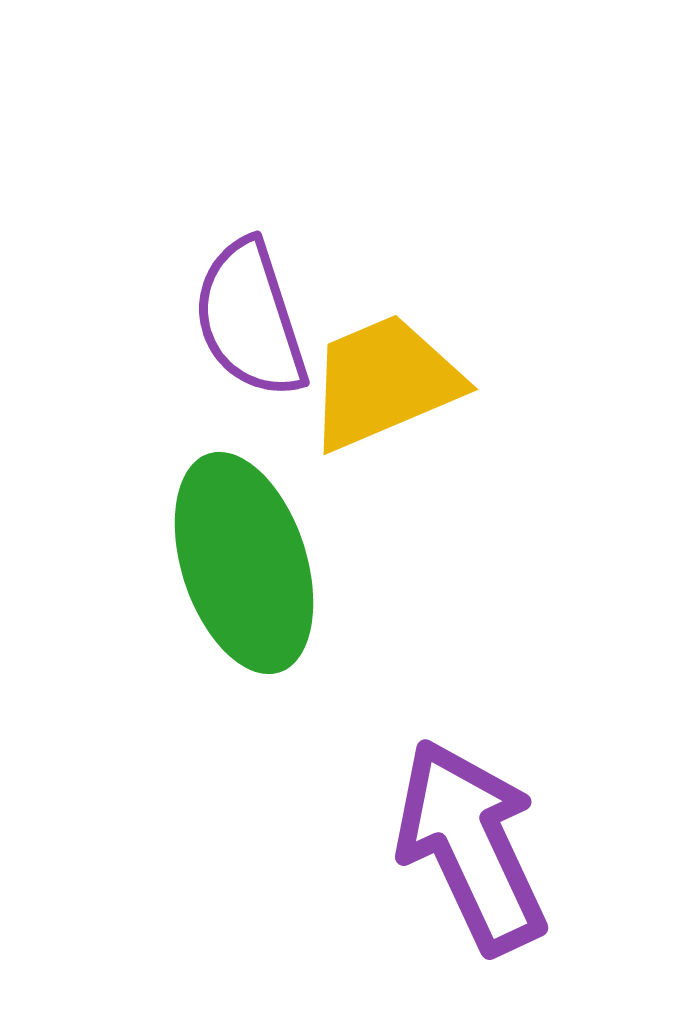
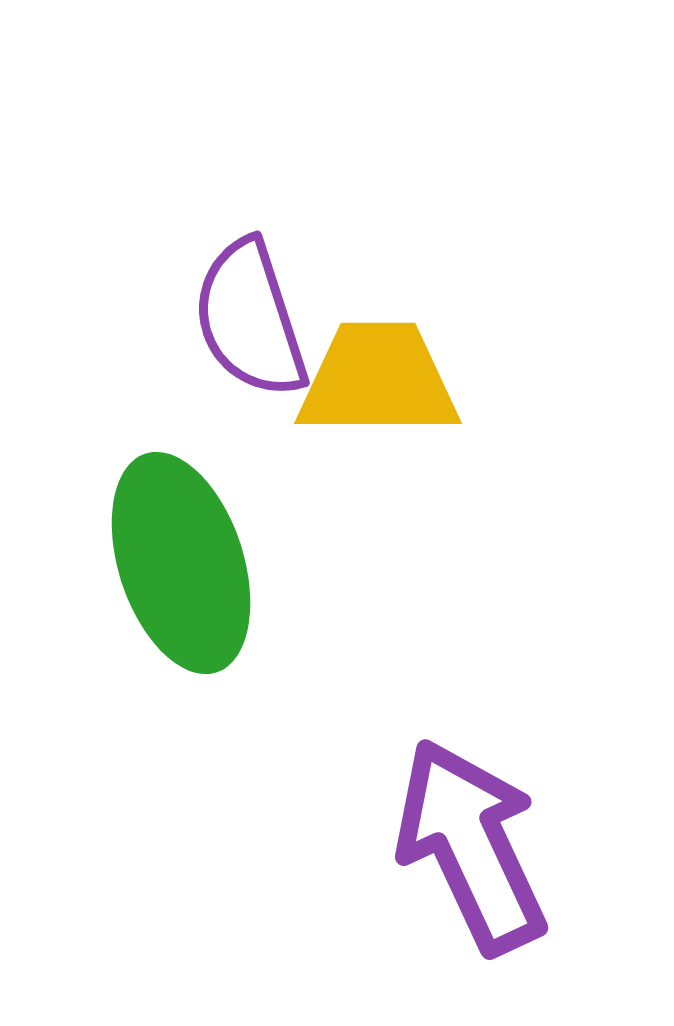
yellow trapezoid: moved 6 px left, 2 px up; rotated 23 degrees clockwise
green ellipse: moved 63 px left
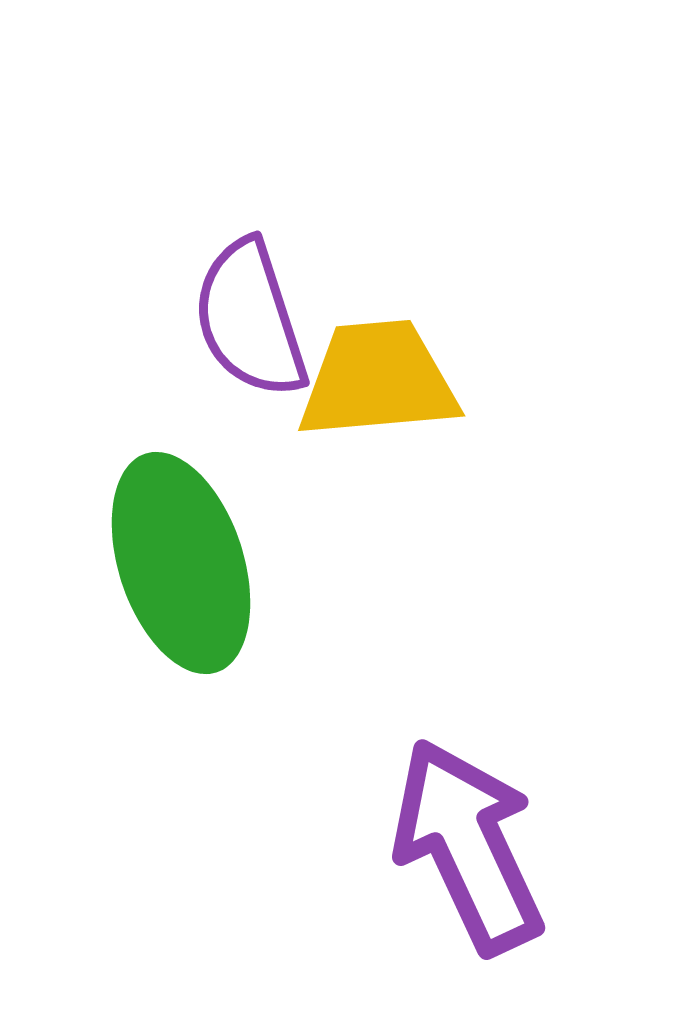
yellow trapezoid: rotated 5 degrees counterclockwise
purple arrow: moved 3 px left
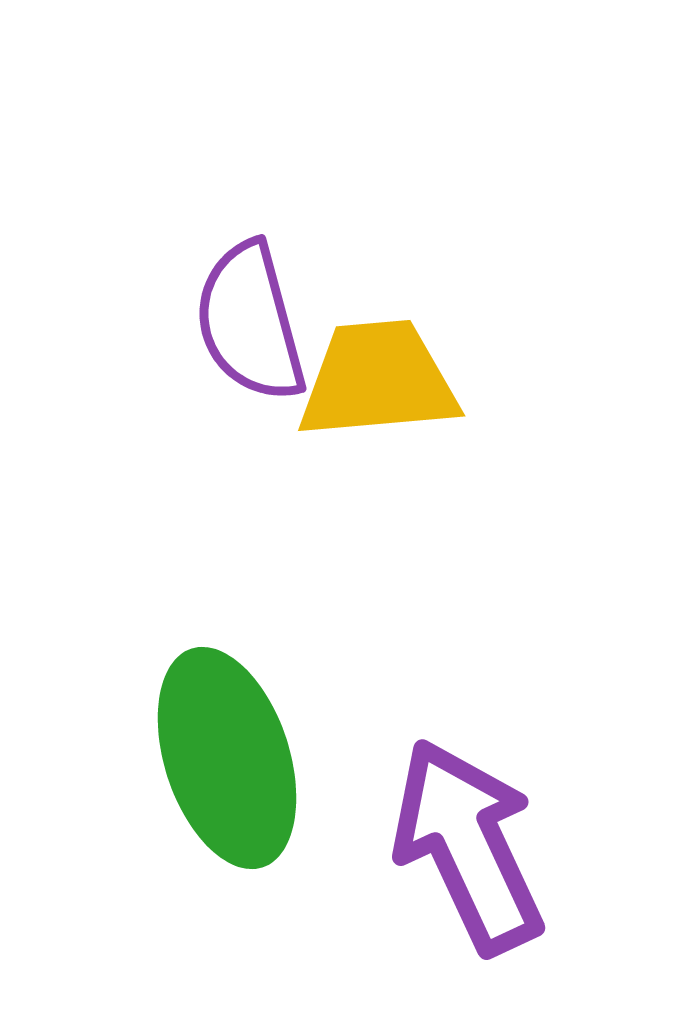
purple semicircle: moved 3 px down; rotated 3 degrees clockwise
green ellipse: moved 46 px right, 195 px down
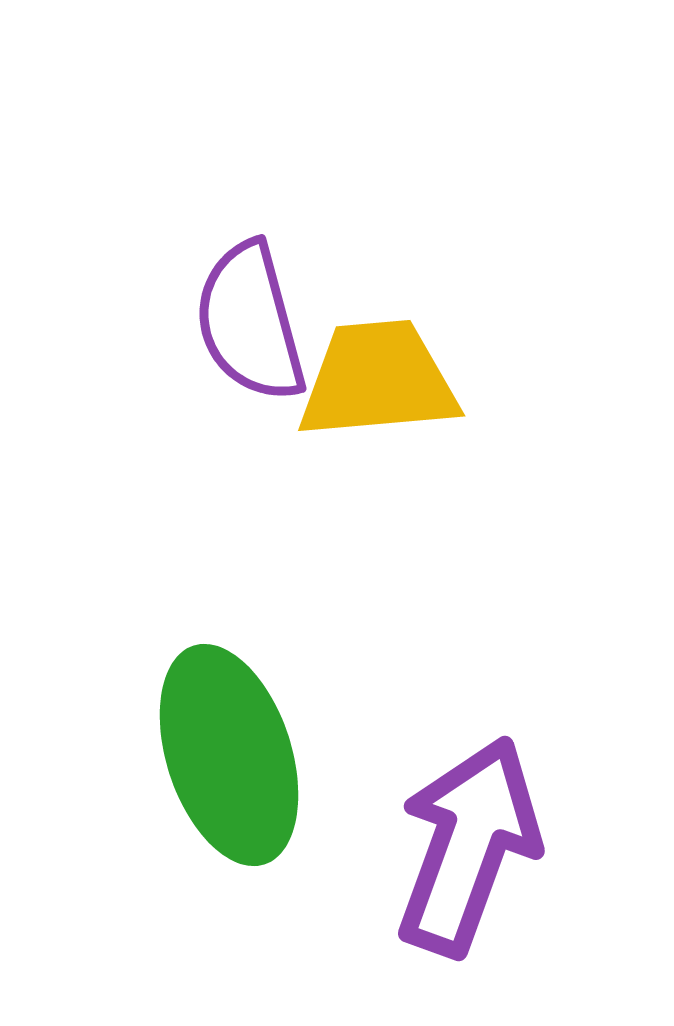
green ellipse: moved 2 px right, 3 px up
purple arrow: rotated 45 degrees clockwise
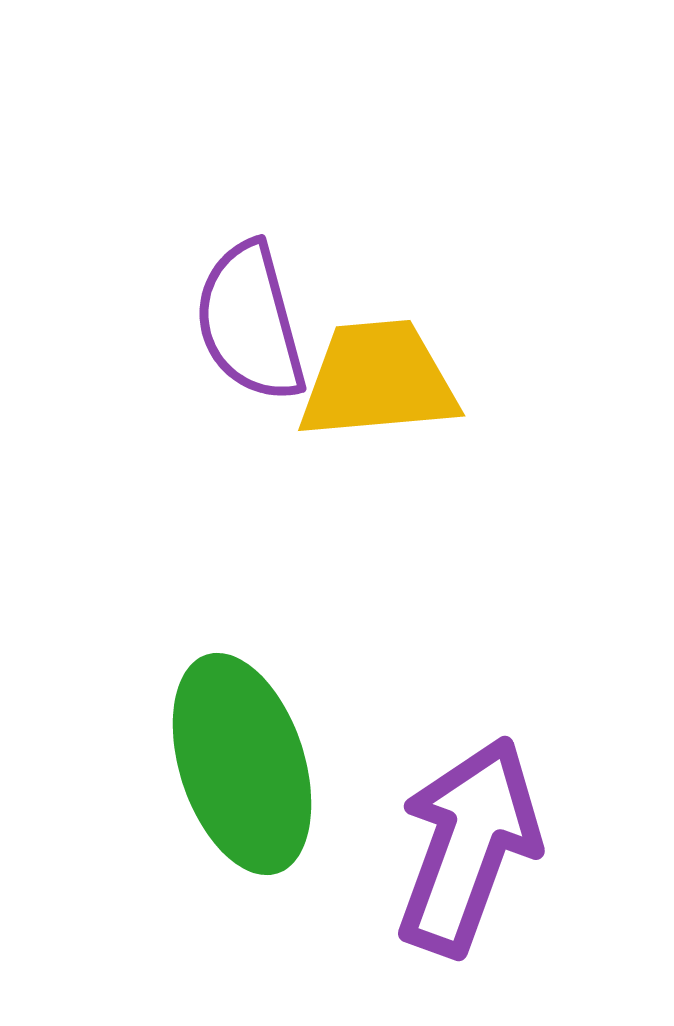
green ellipse: moved 13 px right, 9 px down
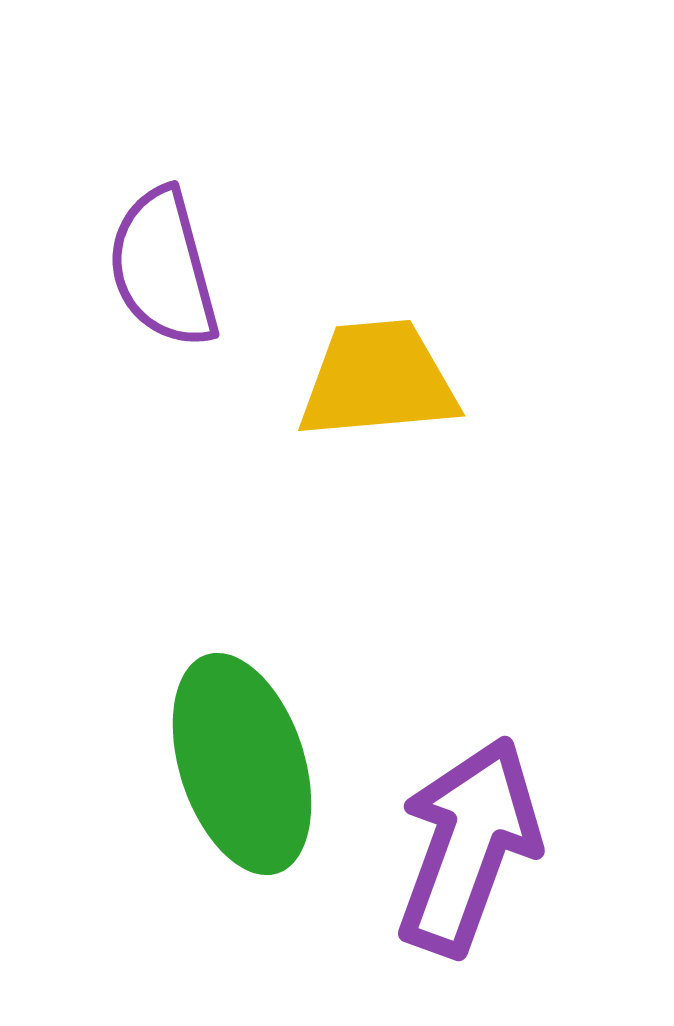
purple semicircle: moved 87 px left, 54 px up
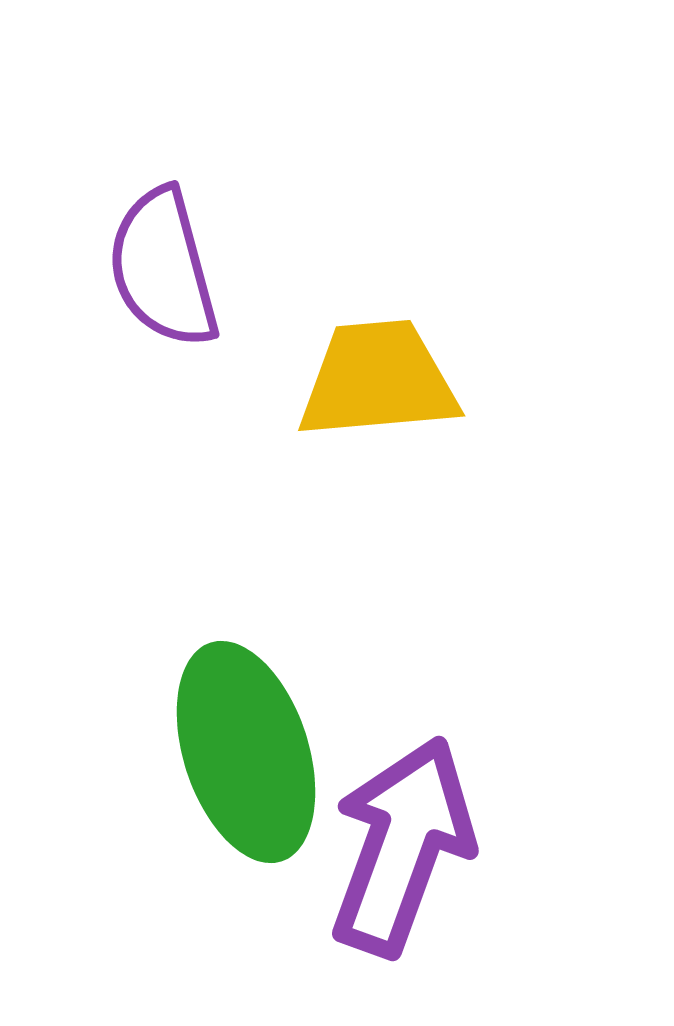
green ellipse: moved 4 px right, 12 px up
purple arrow: moved 66 px left
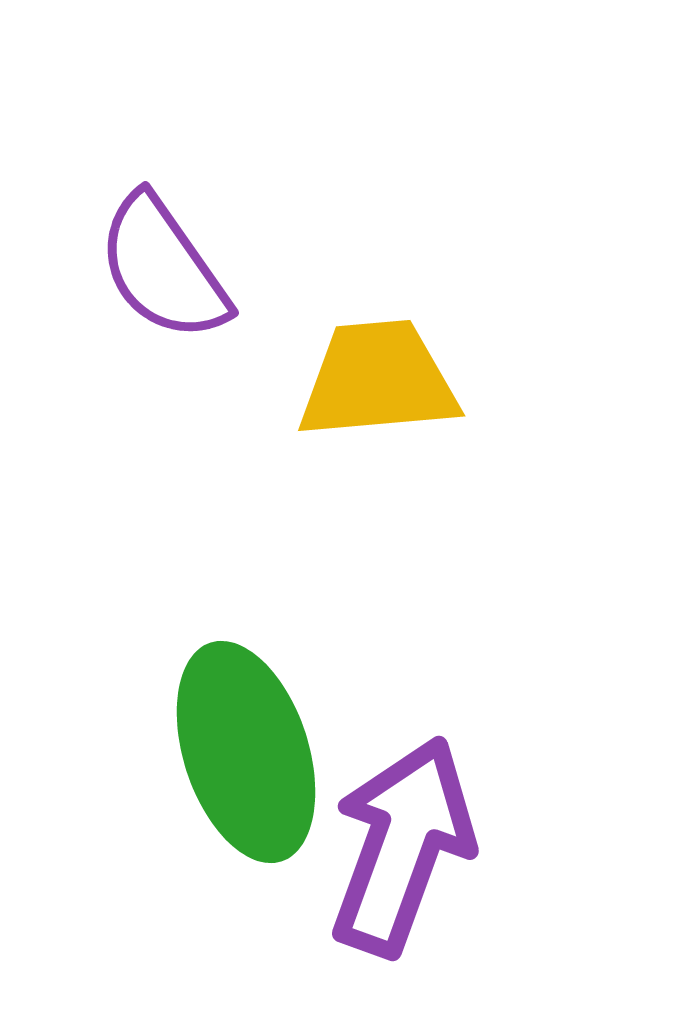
purple semicircle: rotated 20 degrees counterclockwise
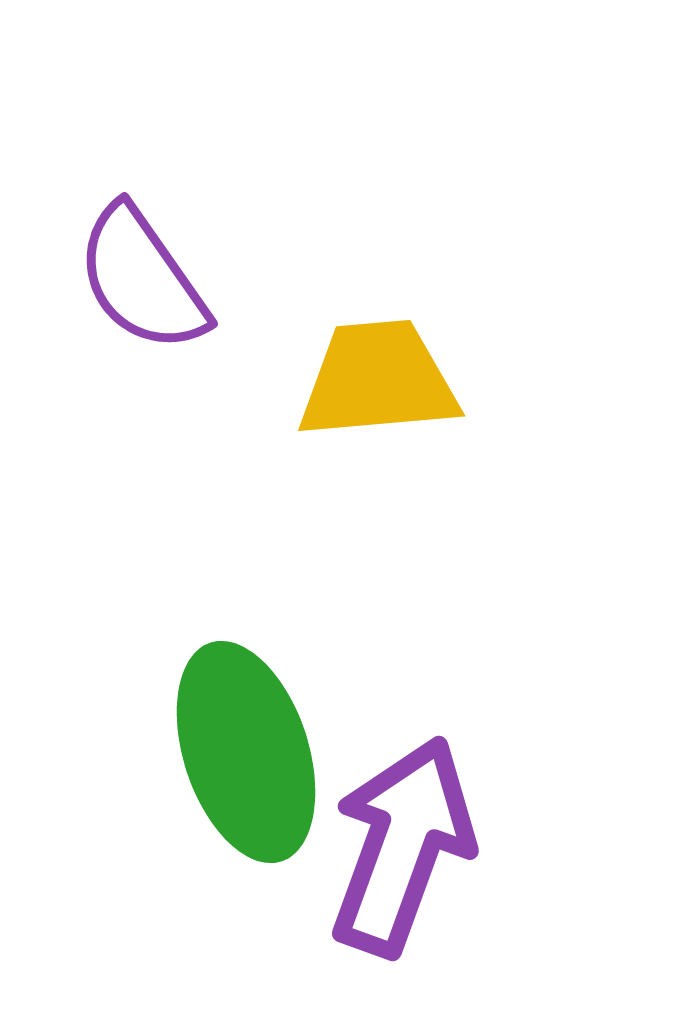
purple semicircle: moved 21 px left, 11 px down
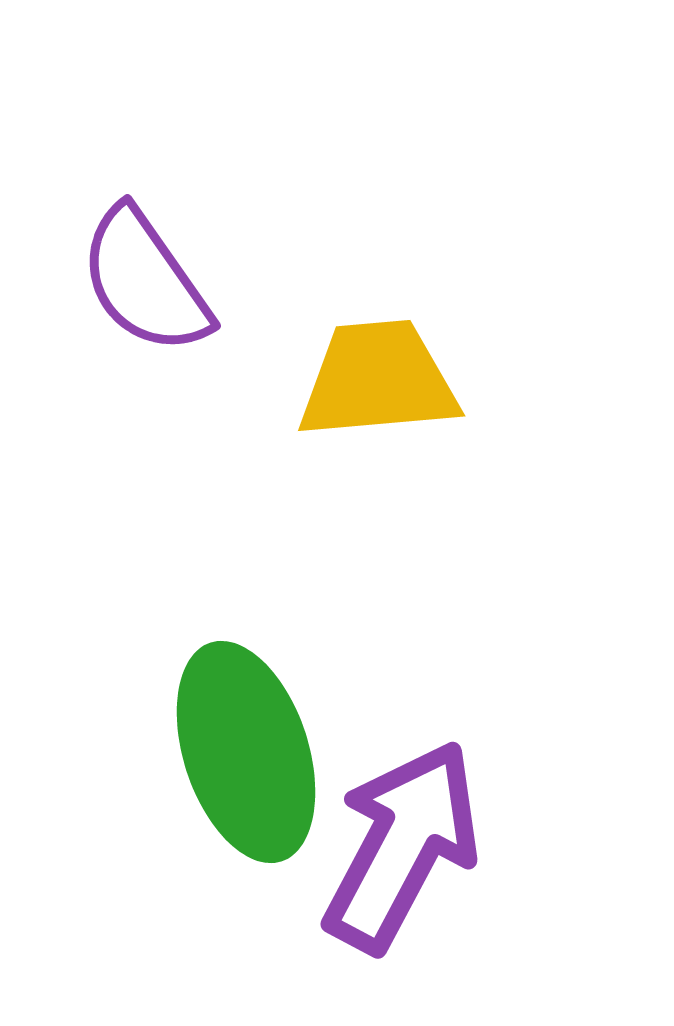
purple semicircle: moved 3 px right, 2 px down
purple arrow: rotated 8 degrees clockwise
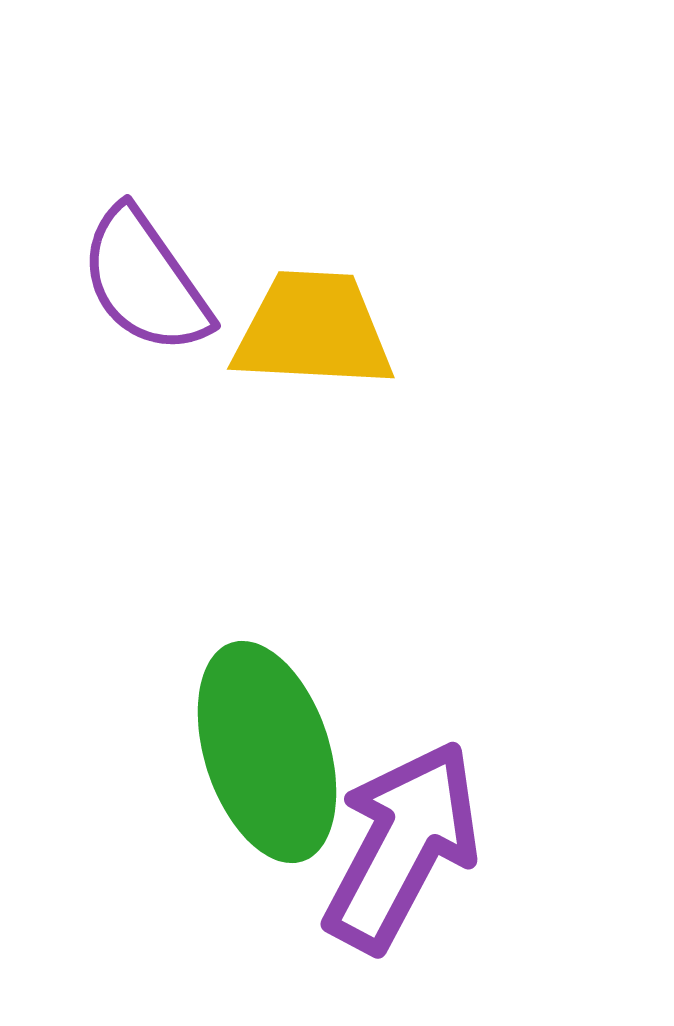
yellow trapezoid: moved 65 px left, 50 px up; rotated 8 degrees clockwise
green ellipse: moved 21 px right
